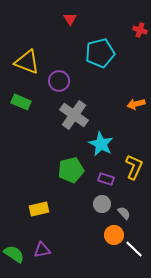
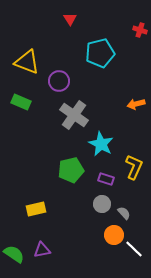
yellow rectangle: moved 3 px left
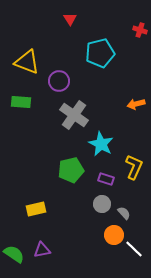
green rectangle: rotated 18 degrees counterclockwise
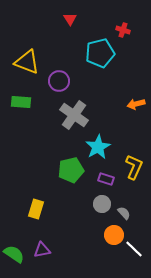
red cross: moved 17 px left
cyan star: moved 3 px left, 3 px down; rotated 15 degrees clockwise
yellow rectangle: rotated 60 degrees counterclockwise
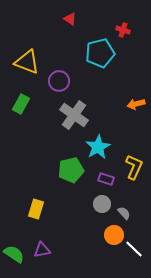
red triangle: rotated 24 degrees counterclockwise
green rectangle: moved 2 px down; rotated 66 degrees counterclockwise
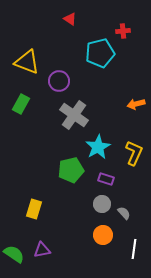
red cross: moved 1 px down; rotated 24 degrees counterclockwise
yellow L-shape: moved 14 px up
yellow rectangle: moved 2 px left
orange circle: moved 11 px left
white line: rotated 54 degrees clockwise
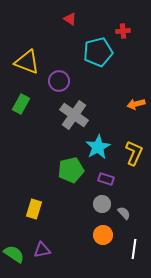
cyan pentagon: moved 2 px left, 1 px up
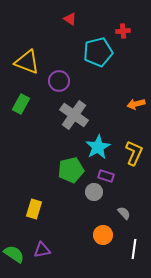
purple rectangle: moved 3 px up
gray circle: moved 8 px left, 12 px up
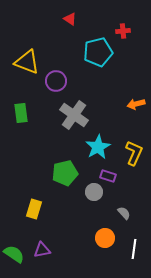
purple circle: moved 3 px left
green rectangle: moved 9 px down; rotated 36 degrees counterclockwise
green pentagon: moved 6 px left, 3 px down
purple rectangle: moved 2 px right
orange circle: moved 2 px right, 3 px down
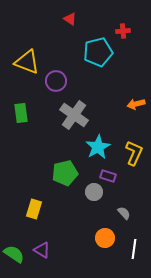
purple triangle: rotated 42 degrees clockwise
